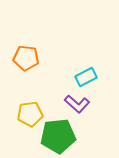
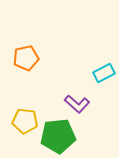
orange pentagon: rotated 20 degrees counterclockwise
cyan rectangle: moved 18 px right, 4 px up
yellow pentagon: moved 5 px left, 7 px down; rotated 15 degrees clockwise
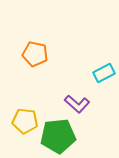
orange pentagon: moved 9 px right, 4 px up; rotated 25 degrees clockwise
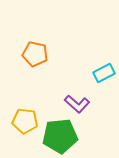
green pentagon: moved 2 px right
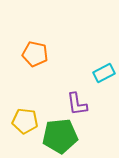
purple L-shape: rotated 40 degrees clockwise
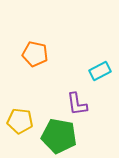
cyan rectangle: moved 4 px left, 2 px up
yellow pentagon: moved 5 px left
green pentagon: moved 1 px left; rotated 16 degrees clockwise
